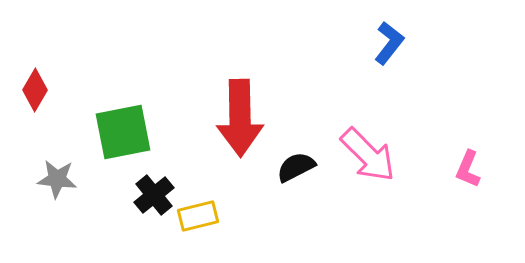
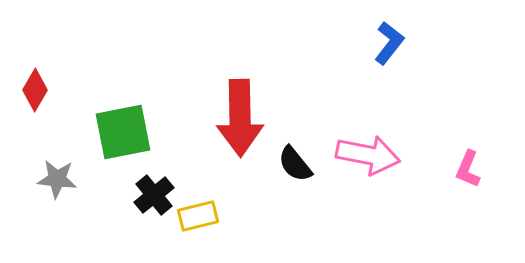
pink arrow: rotated 34 degrees counterclockwise
black semicircle: moved 1 px left, 3 px up; rotated 102 degrees counterclockwise
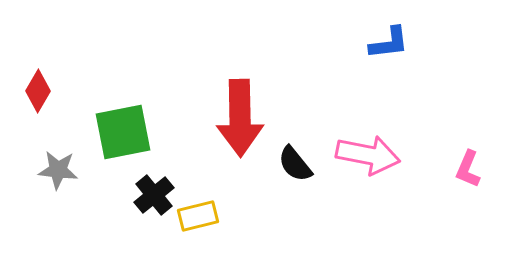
blue L-shape: rotated 45 degrees clockwise
red diamond: moved 3 px right, 1 px down
gray star: moved 1 px right, 9 px up
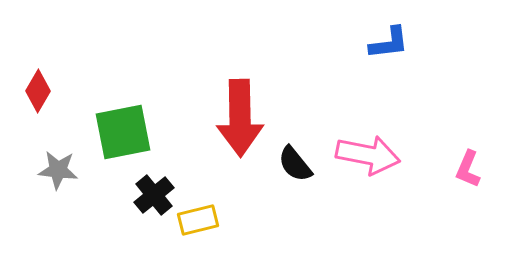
yellow rectangle: moved 4 px down
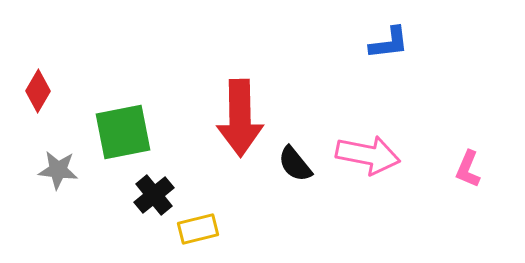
yellow rectangle: moved 9 px down
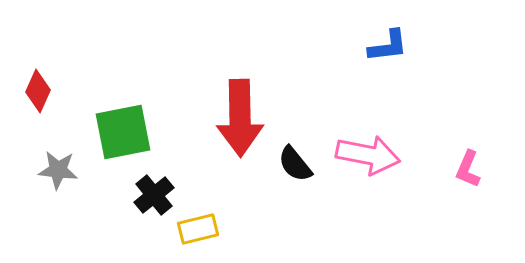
blue L-shape: moved 1 px left, 3 px down
red diamond: rotated 6 degrees counterclockwise
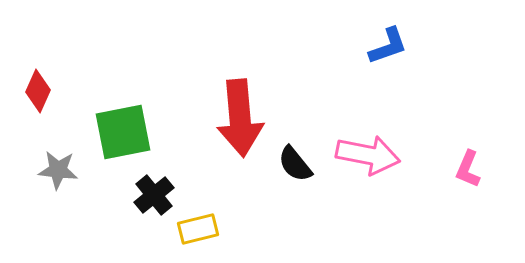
blue L-shape: rotated 12 degrees counterclockwise
red arrow: rotated 4 degrees counterclockwise
